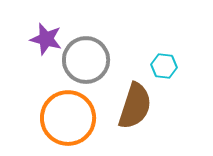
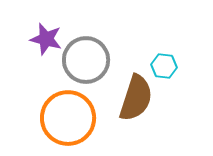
brown semicircle: moved 1 px right, 8 px up
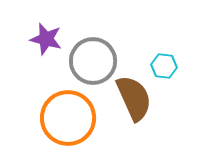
gray circle: moved 7 px right, 1 px down
brown semicircle: moved 2 px left; rotated 42 degrees counterclockwise
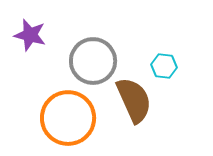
purple star: moved 16 px left, 4 px up
brown semicircle: moved 2 px down
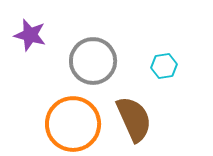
cyan hexagon: rotated 15 degrees counterclockwise
brown semicircle: moved 19 px down
orange circle: moved 5 px right, 6 px down
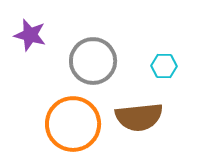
cyan hexagon: rotated 10 degrees clockwise
brown semicircle: moved 5 px right, 2 px up; rotated 108 degrees clockwise
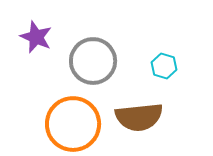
purple star: moved 6 px right, 2 px down; rotated 8 degrees clockwise
cyan hexagon: rotated 15 degrees clockwise
